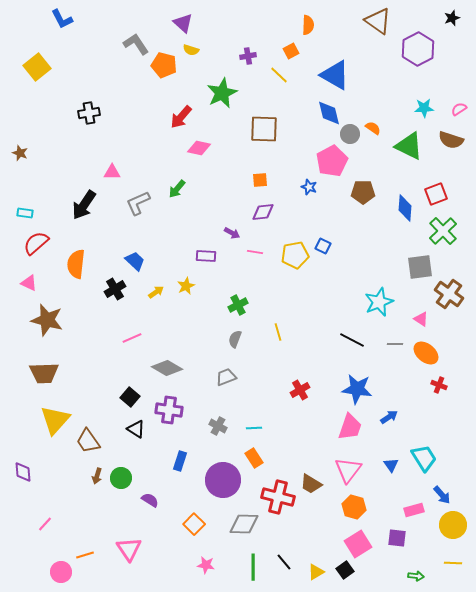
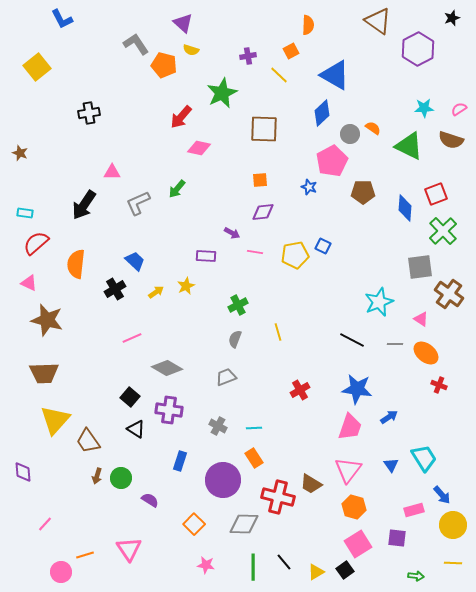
blue diamond at (329, 113): moved 7 px left; rotated 60 degrees clockwise
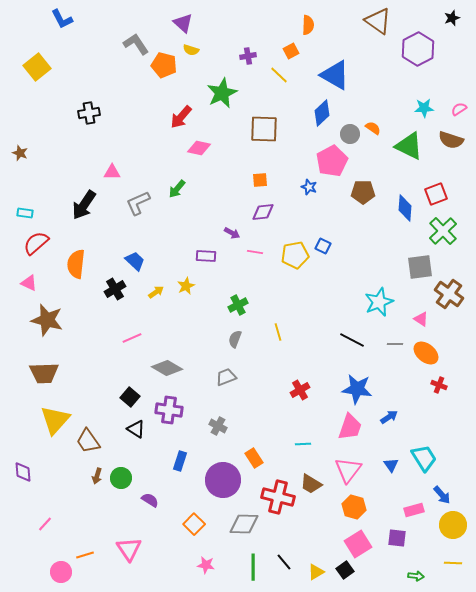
cyan line at (254, 428): moved 49 px right, 16 px down
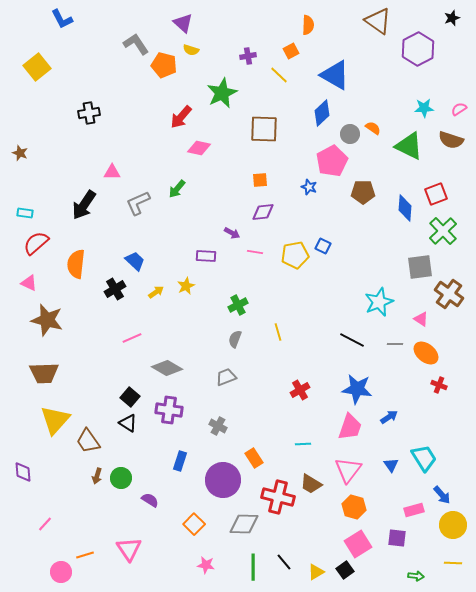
black triangle at (136, 429): moved 8 px left, 6 px up
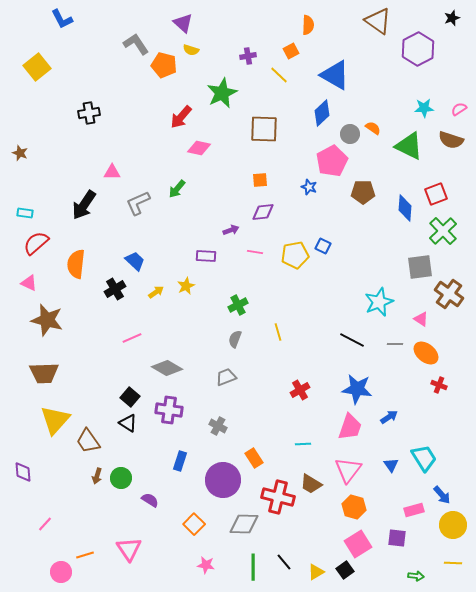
purple arrow at (232, 233): moved 1 px left, 3 px up; rotated 49 degrees counterclockwise
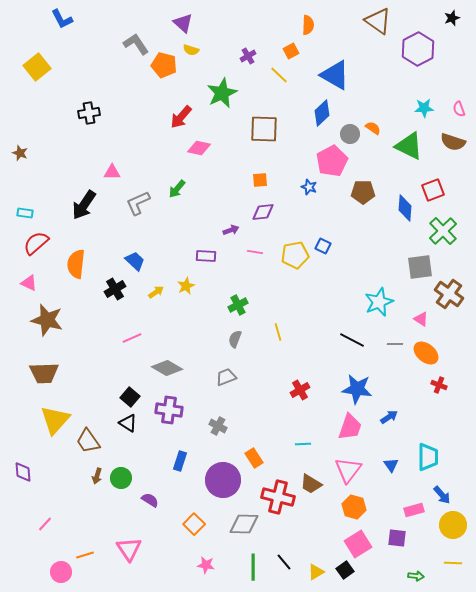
purple cross at (248, 56): rotated 21 degrees counterclockwise
pink semicircle at (459, 109): rotated 77 degrees counterclockwise
brown semicircle at (451, 140): moved 2 px right, 2 px down
red square at (436, 194): moved 3 px left, 4 px up
cyan trapezoid at (424, 458): moved 4 px right, 1 px up; rotated 32 degrees clockwise
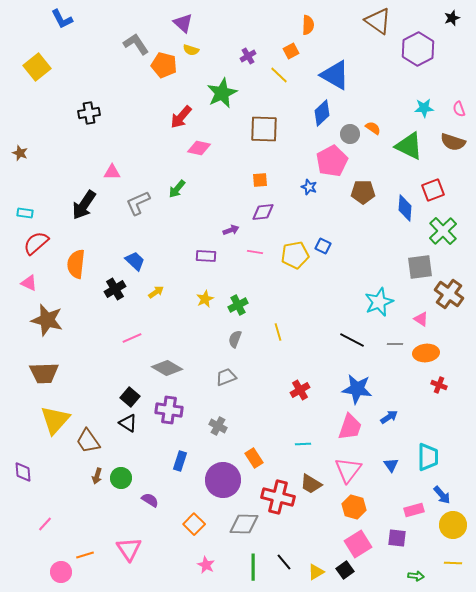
yellow star at (186, 286): moved 19 px right, 13 px down
orange ellipse at (426, 353): rotated 45 degrees counterclockwise
pink star at (206, 565): rotated 18 degrees clockwise
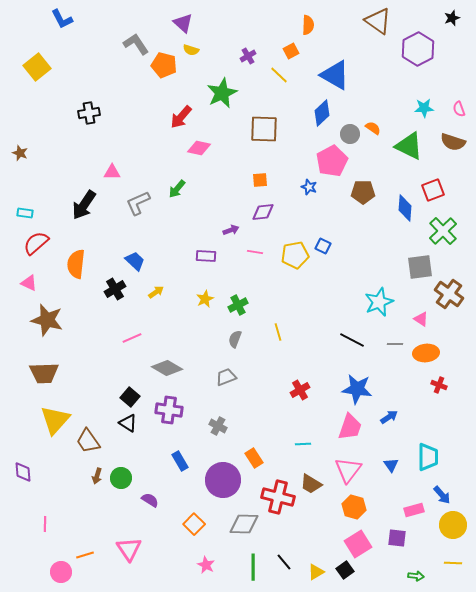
blue rectangle at (180, 461): rotated 48 degrees counterclockwise
pink line at (45, 524): rotated 42 degrees counterclockwise
